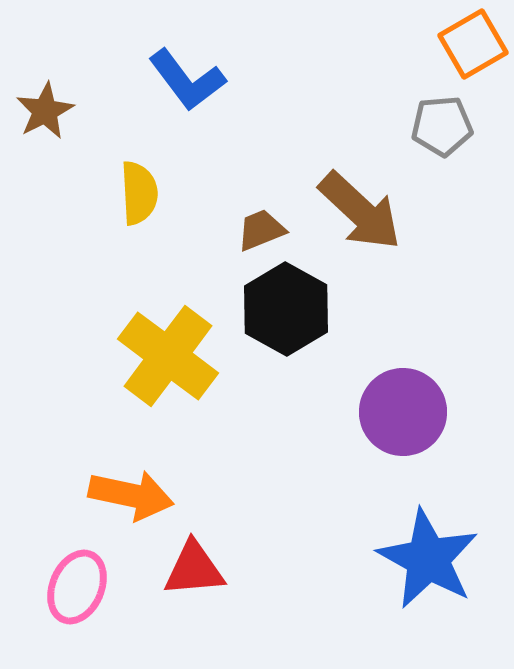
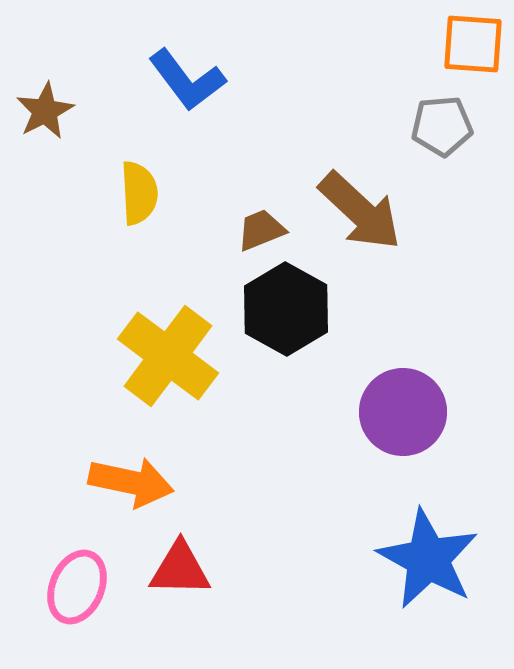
orange square: rotated 34 degrees clockwise
orange arrow: moved 13 px up
red triangle: moved 14 px left; rotated 6 degrees clockwise
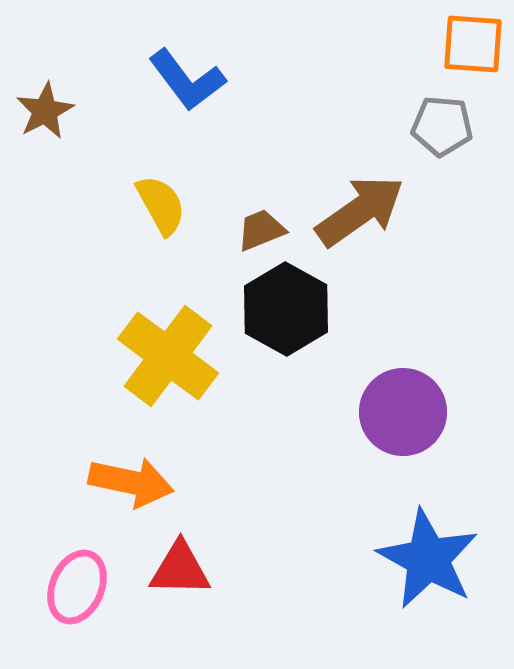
gray pentagon: rotated 10 degrees clockwise
yellow semicircle: moved 22 px right, 12 px down; rotated 26 degrees counterclockwise
brown arrow: rotated 78 degrees counterclockwise
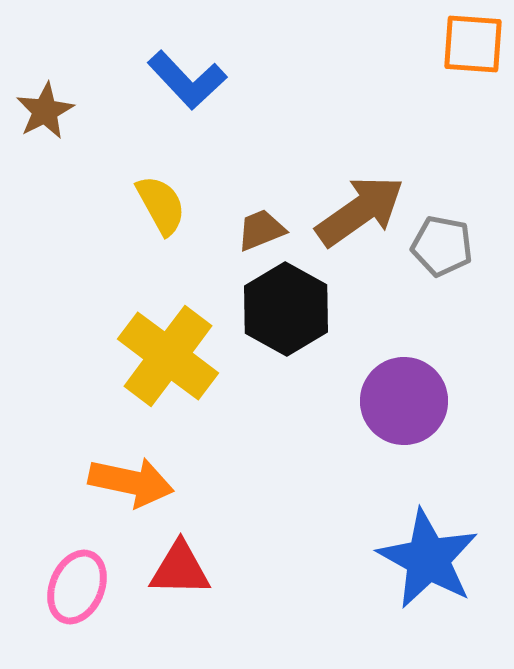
blue L-shape: rotated 6 degrees counterclockwise
gray pentagon: moved 120 px down; rotated 6 degrees clockwise
purple circle: moved 1 px right, 11 px up
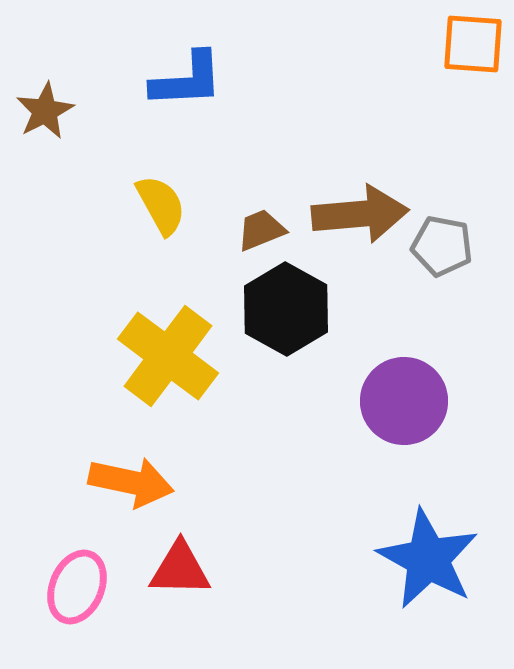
blue L-shape: rotated 50 degrees counterclockwise
brown arrow: moved 3 px down; rotated 30 degrees clockwise
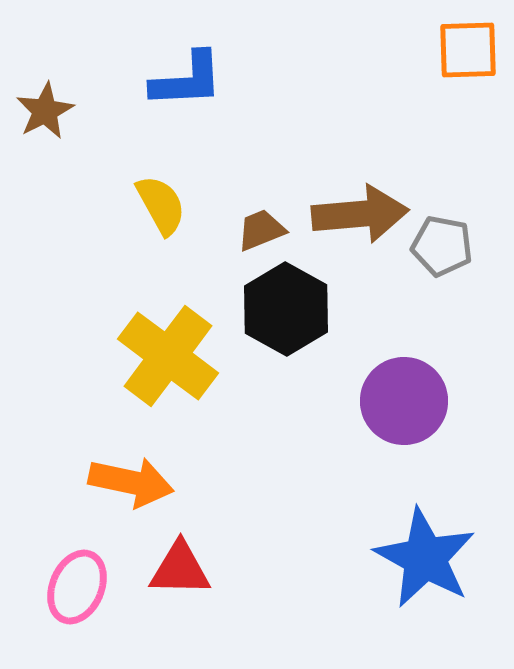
orange square: moved 5 px left, 6 px down; rotated 6 degrees counterclockwise
blue star: moved 3 px left, 1 px up
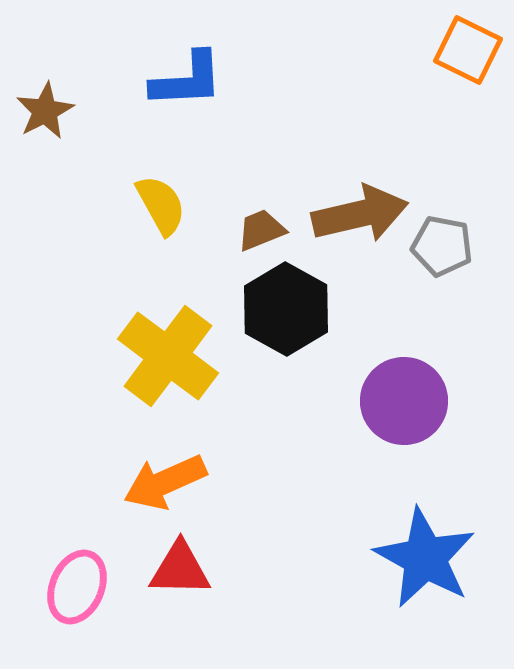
orange square: rotated 28 degrees clockwise
brown arrow: rotated 8 degrees counterclockwise
orange arrow: moved 34 px right; rotated 144 degrees clockwise
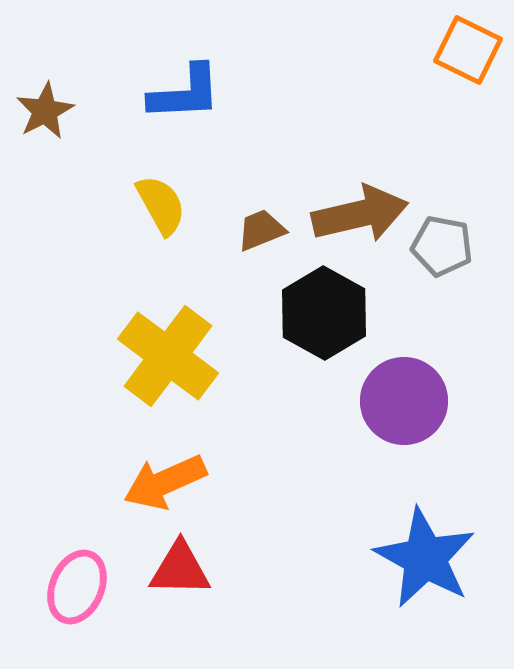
blue L-shape: moved 2 px left, 13 px down
black hexagon: moved 38 px right, 4 px down
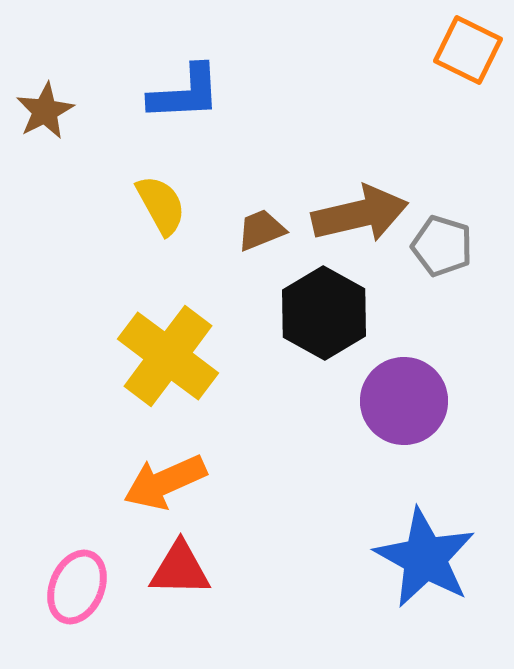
gray pentagon: rotated 6 degrees clockwise
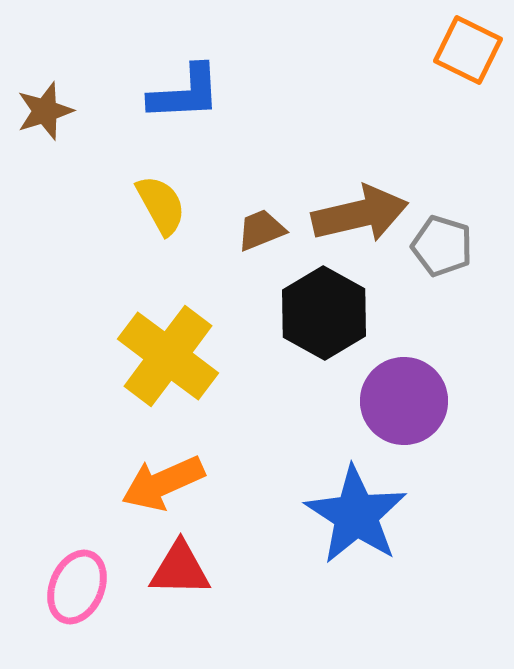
brown star: rotated 10 degrees clockwise
orange arrow: moved 2 px left, 1 px down
blue star: moved 69 px left, 43 px up; rotated 4 degrees clockwise
